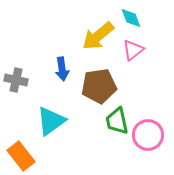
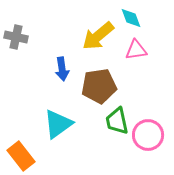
pink triangle: moved 3 px right; rotated 30 degrees clockwise
gray cross: moved 43 px up
cyan triangle: moved 7 px right, 3 px down
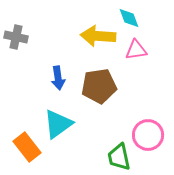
cyan diamond: moved 2 px left
yellow arrow: rotated 44 degrees clockwise
blue arrow: moved 4 px left, 9 px down
green trapezoid: moved 2 px right, 36 px down
orange rectangle: moved 6 px right, 9 px up
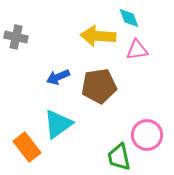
pink triangle: moved 1 px right
blue arrow: moved 1 px up; rotated 75 degrees clockwise
pink circle: moved 1 px left
